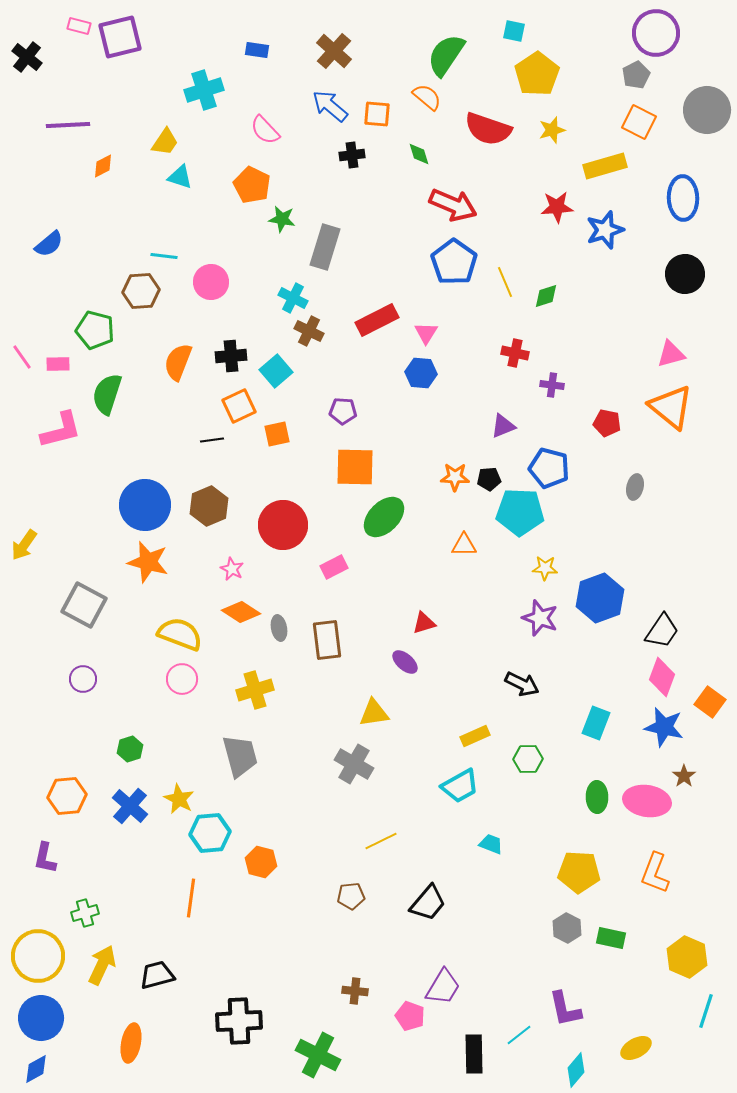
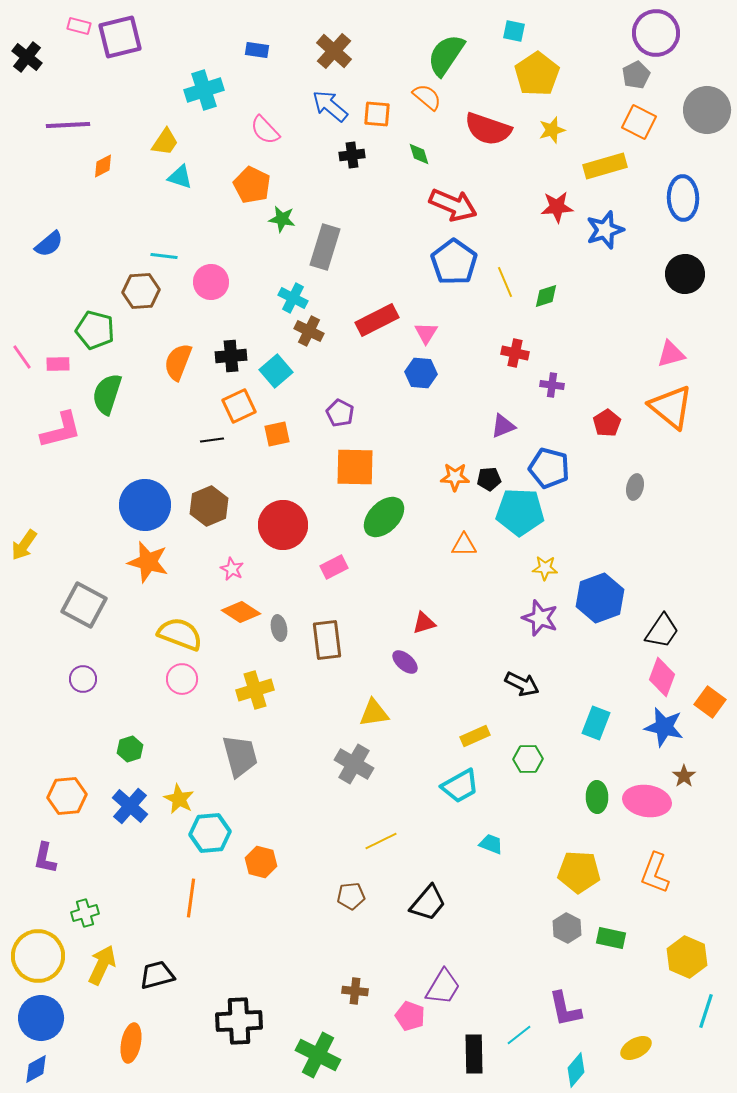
purple pentagon at (343, 411): moved 3 px left, 2 px down; rotated 24 degrees clockwise
red pentagon at (607, 423): rotated 28 degrees clockwise
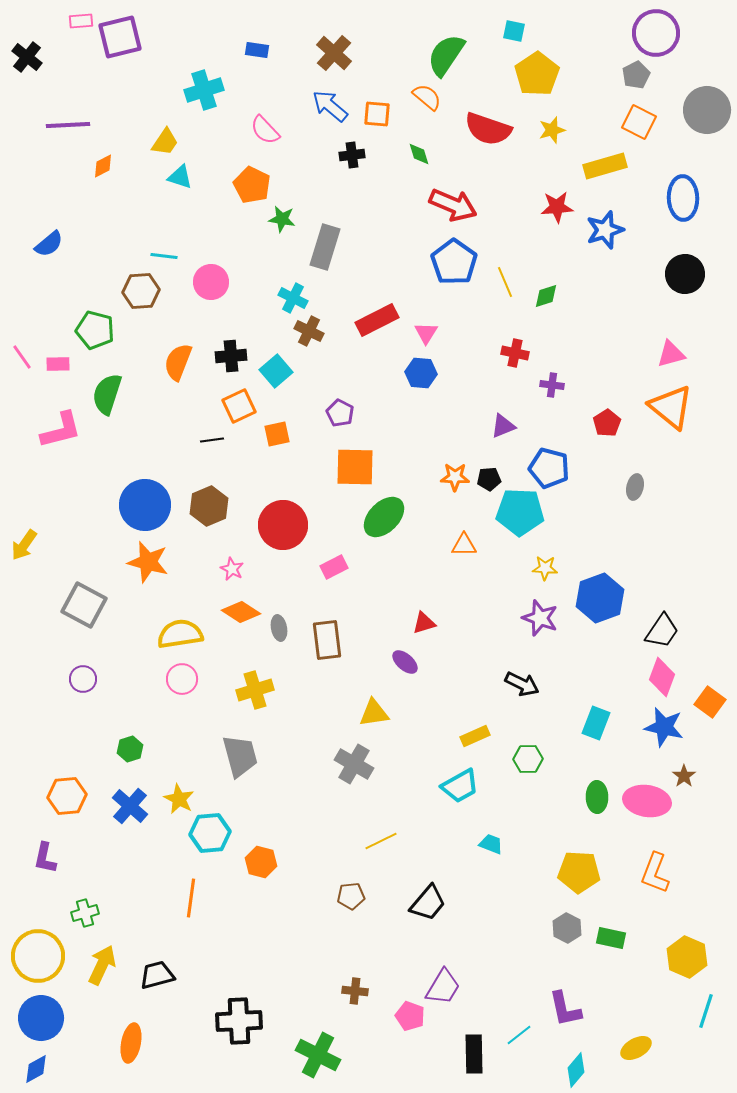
pink rectangle at (79, 26): moved 2 px right, 5 px up; rotated 20 degrees counterclockwise
brown cross at (334, 51): moved 2 px down
yellow semicircle at (180, 634): rotated 30 degrees counterclockwise
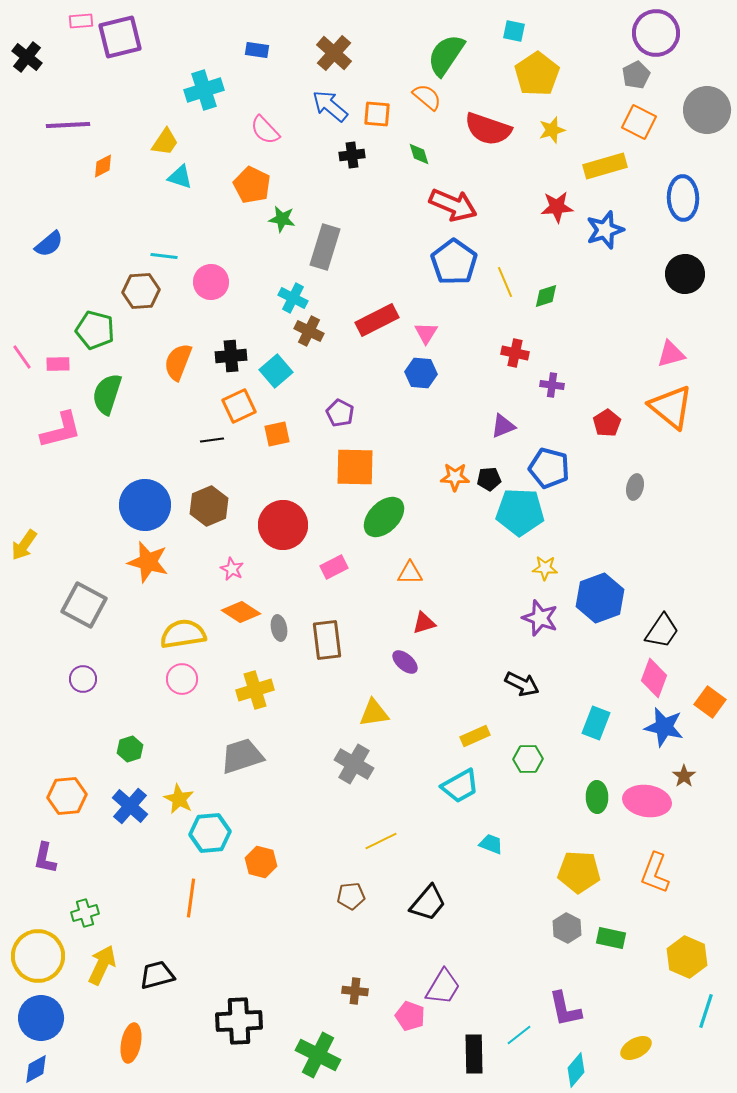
orange triangle at (464, 545): moved 54 px left, 28 px down
yellow semicircle at (180, 634): moved 3 px right
pink diamond at (662, 677): moved 8 px left, 1 px down
gray trapezoid at (240, 756): moved 2 px right; rotated 93 degrees counterclockwise
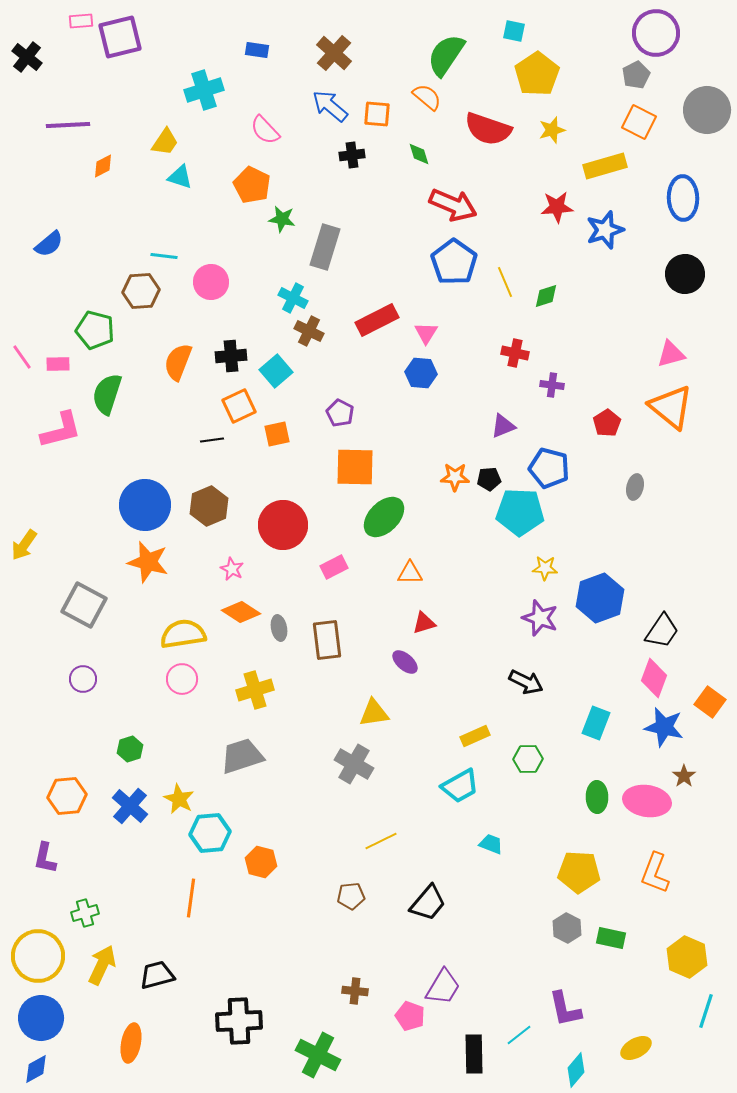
black arrow at (522, 684): moved 4 px right, 2 px up
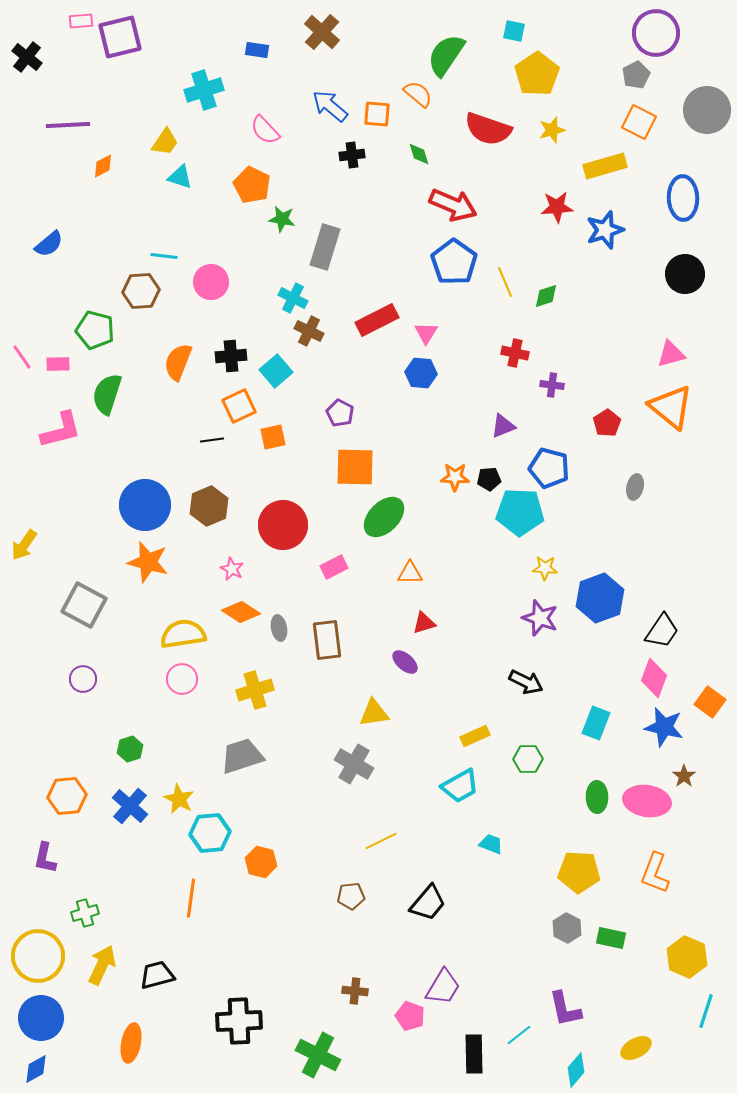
brown cross at (334, 53): moved 12 px left, 21 px up
orange semicircle at (427, 97): moved 9 px left, 3 px up
orange square at (277, 434): moved 4 px left, 3 px down
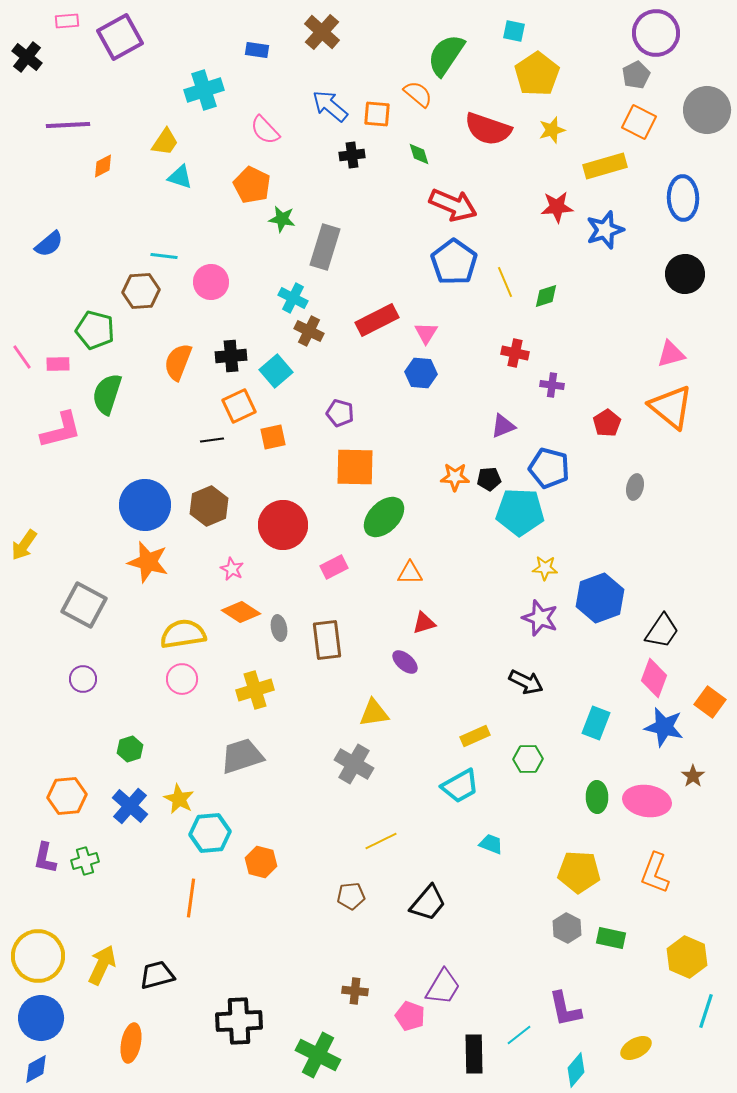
pink rectangle at (81, 21): moved 14 px left
purple square at (120, 37): rotated 15 degrees counterclockwise
purple pentagon at (340, 413): rotated 12 degrees counterclockwise
brown star at (684, 776): moved 9 px right
green cross at (85, 913): moved 52 px up
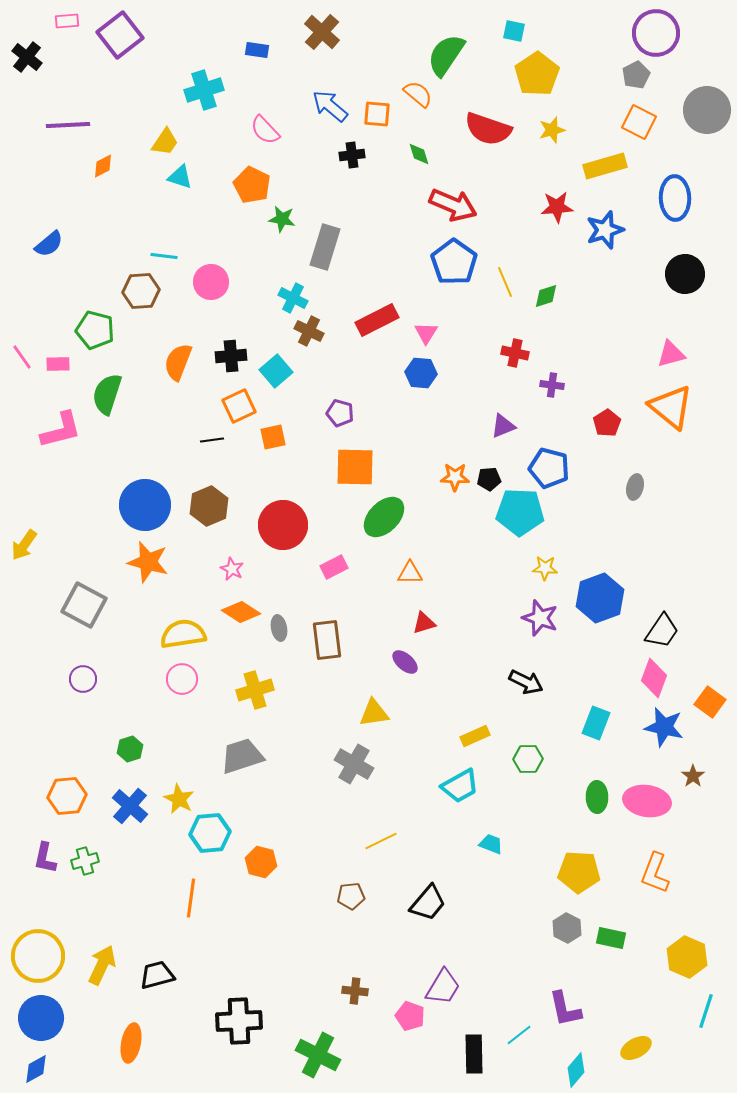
purple square at (120, 37): moved 2 px up; rotated 9 degrees counterclockwise
blue ellipse at (683, 198): moved 8 px left
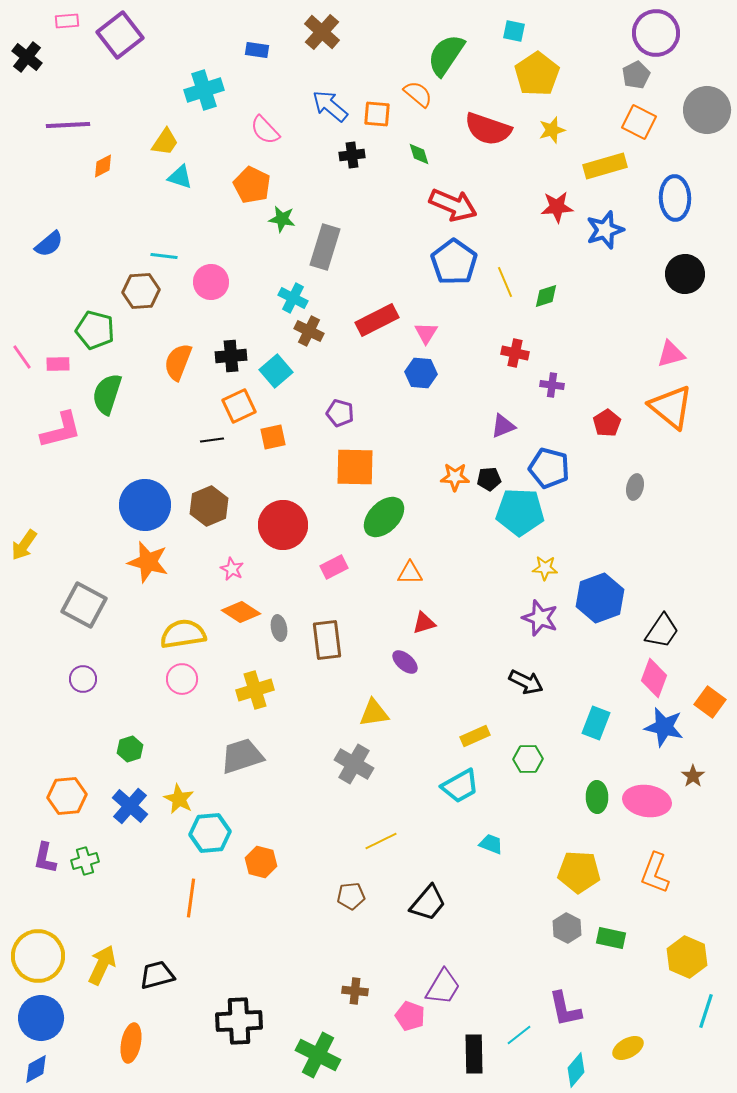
yellow ellipse at (636, 1048): moved 8 px left
